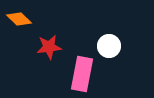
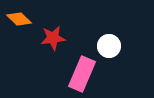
red star: moved 4 px right, 9 px up
pink rectangle: rotated 12 degrees clockwise
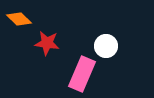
red star: moved 6 px left, 5 px down; rotated 15 degrees clockwise
white circle: moved 3 px left
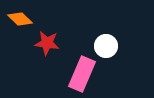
orange diamond: moved 1 px right
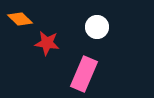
white circle: moved 9 px left, 19 px up
pink rectangle: moved 2 px right
